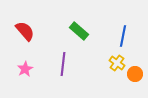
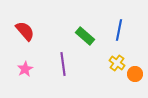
green rectangle: moved 6 px right, 5 px down
blue line: moved 4 px left, 6 px up
purple line: rotated 15 degrees counterclockwise
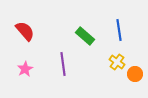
blue line: rotated 20 degrees counterclockwise
yellow cross: moved 1 px up
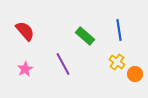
purple line: rotated 20 degrees counterclockwise
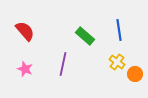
purple line: rotated 40 degrees clockwise
pink star: rotated 21 degrees counterclockwise
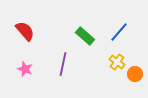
blue line: moved 2 px down; rotated 50 degrees clockwise
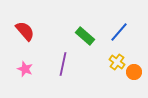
orange circle: moved 1 px left, 2 px up
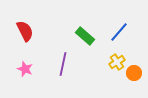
red semicircle: rotated 15 degrees clockwise
yellow cross: rotated 21 degrees clockwise
orange circle: moved 1 px down
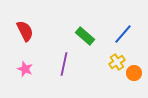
blue line: moved 4 px right, 2 px down
purple line: moved 1 px right
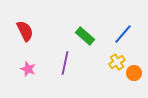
purple line: moved 1 px right, 1 px up
pink star: moved 3 px right
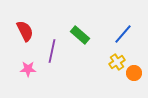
green rectangle: moved 5 px left, 1 px up
purple line: moved 13 px left, 12 px up
pink star: rotated 21 degrees counterclockwise
